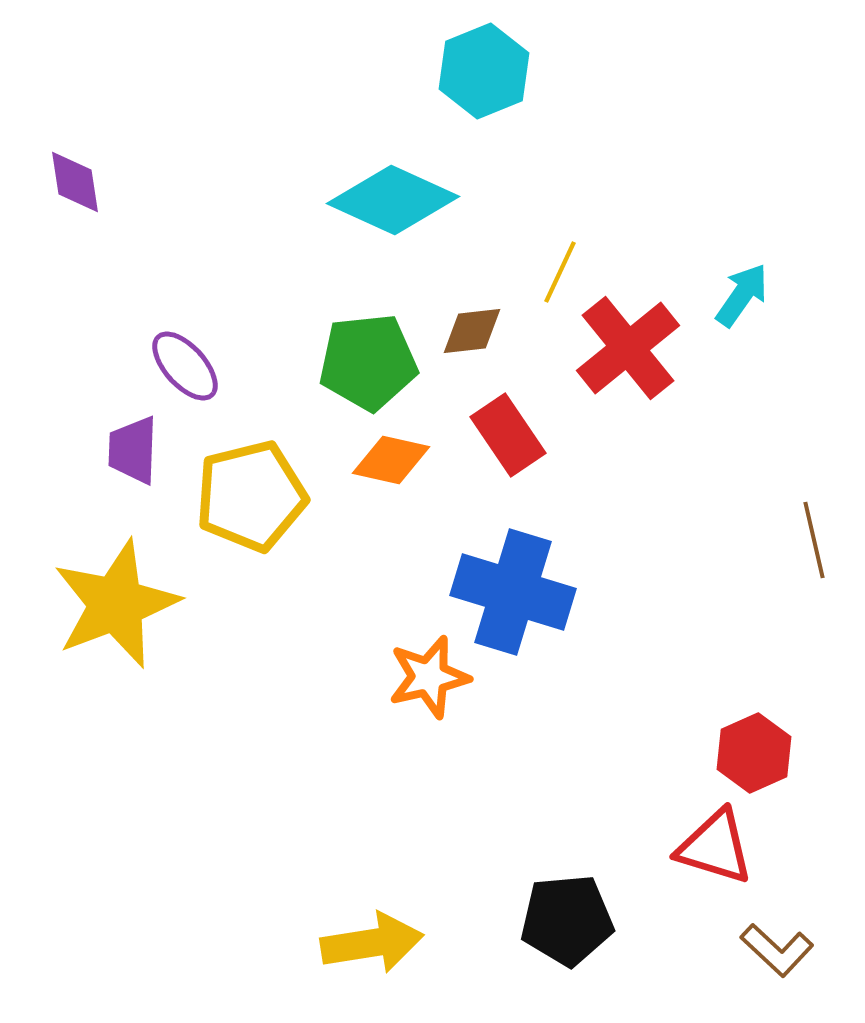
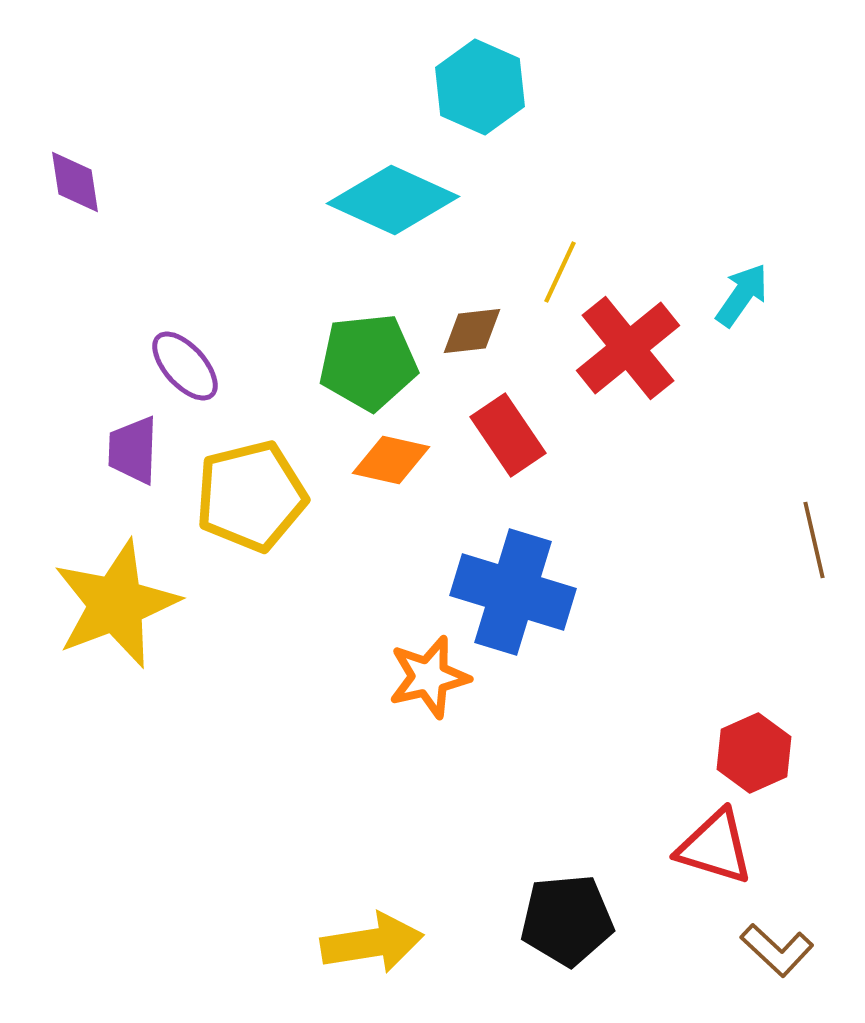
cyan hexagon: moved 4 px left, 16 px down; rotated 14 degrees counterclockwise
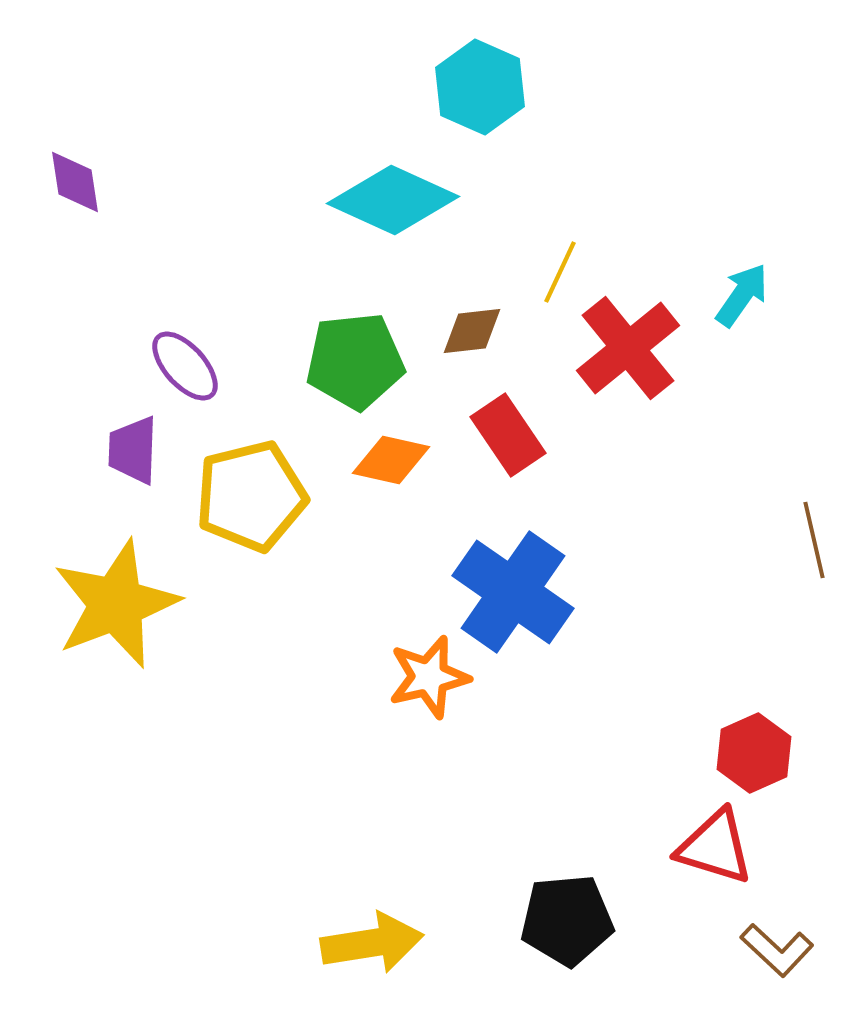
green pentagon: moved 13 px left, 1 px up
blue cross: rotated 18 degrees clockwise
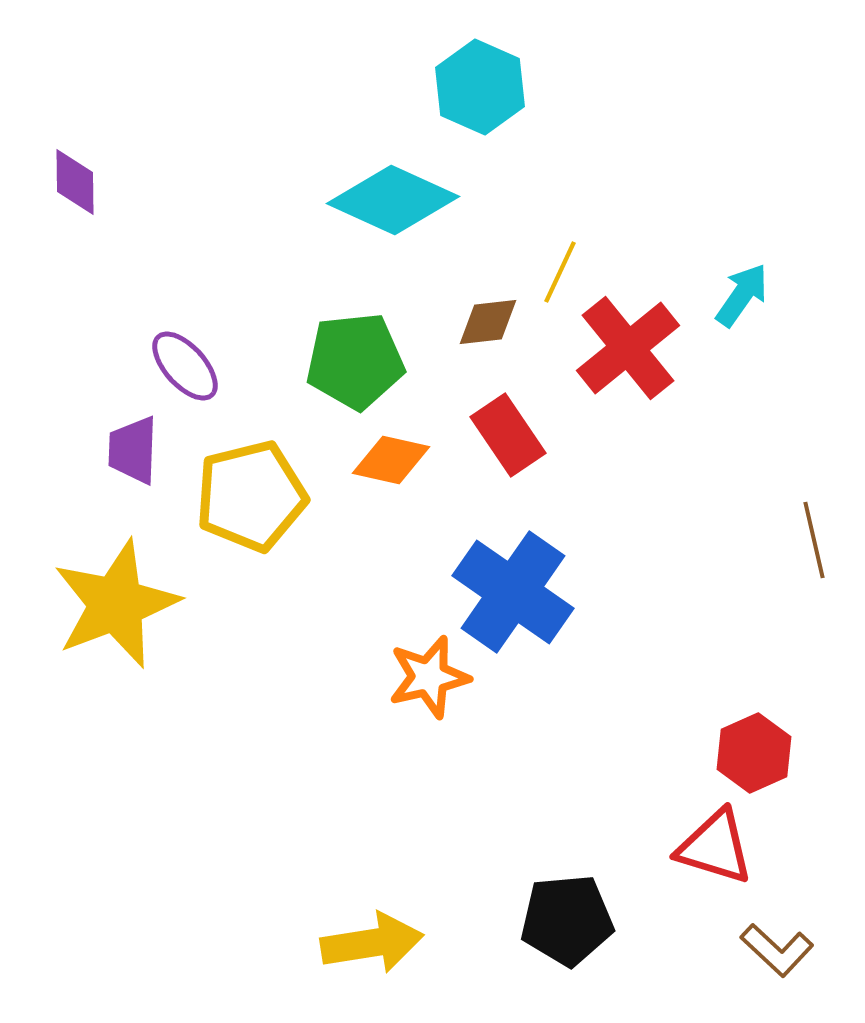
purple diamond: rotated 8 degrees clockwise
brown diamond: moved 16 px right, 9 px up
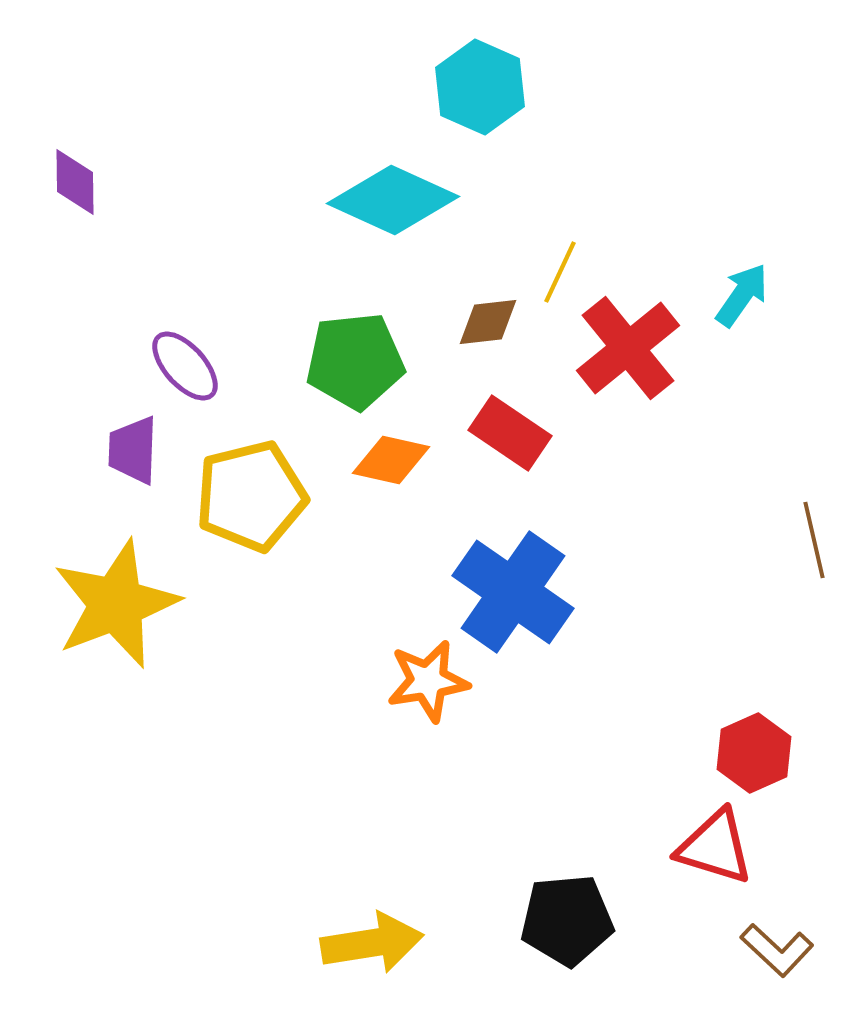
red rectangle: moved 2 px right, 2 px up; rotated 22 degrees counterclockwise
orange star: moved 1 px left, 4 px down; rotated 4 degrees clockwise
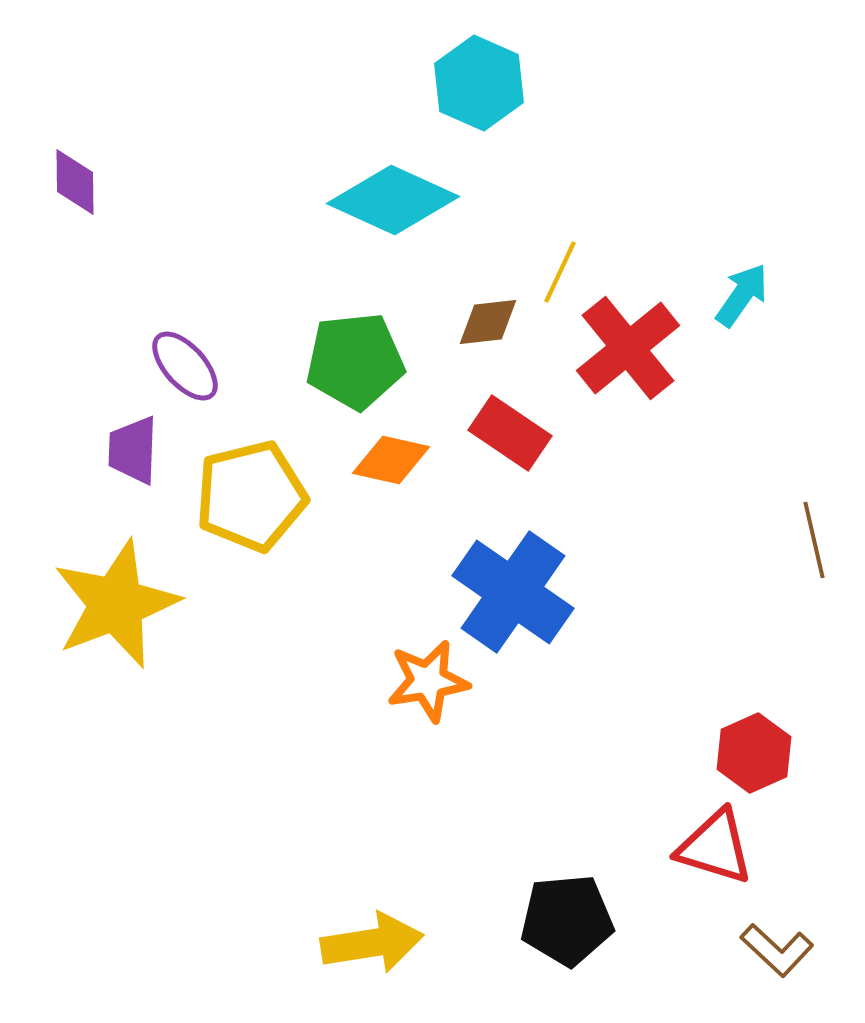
cyan hexagon: moved 1 px left, 4 px up
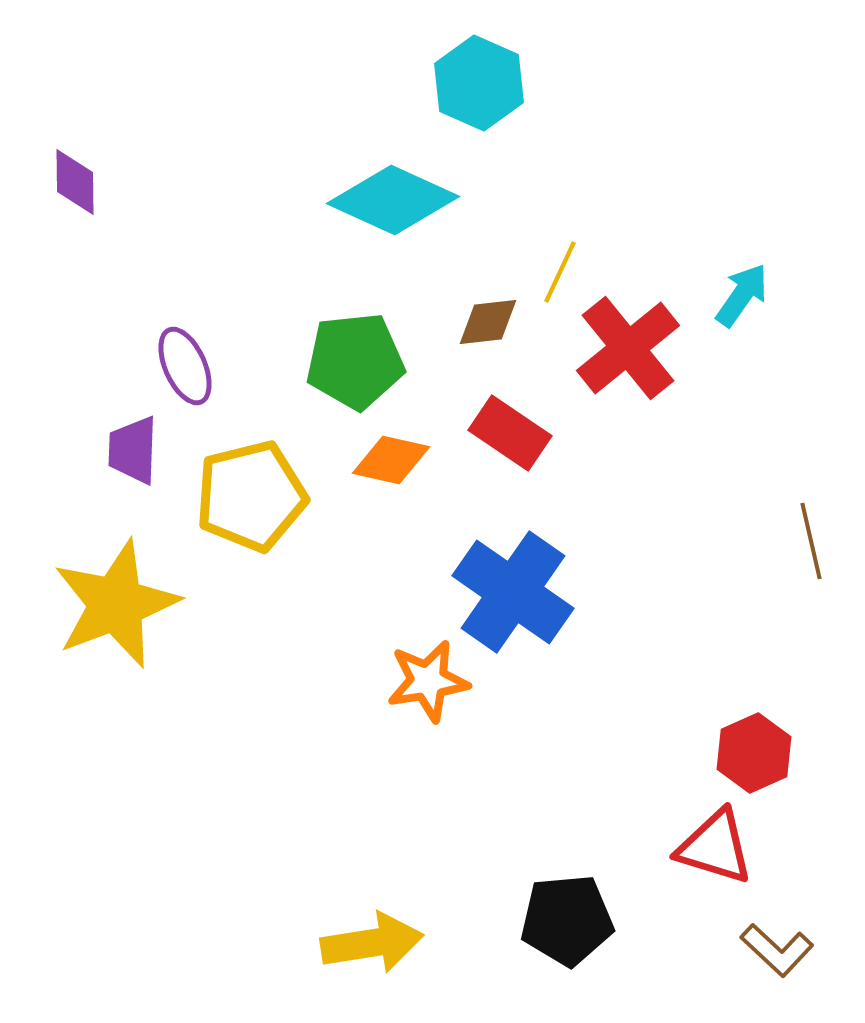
purple ellipse: rotated 18 degrees clockwise
brown line: moved 3 px left, 1 px down
